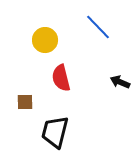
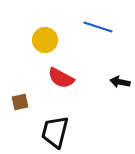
blue line: rotated 28 degrees counterclockwise
red semicircle: rotated 48 degrees counterclockwise
black arrow: rotated 12 degrees counterclockwise
brown square: moved 5 px left; rotated 12 degrees counterclockwise
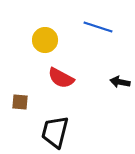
brown square: rotated 18 degrees clockwise
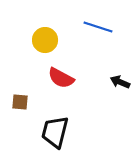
black arrow: rotated 12 degrees clockwise
